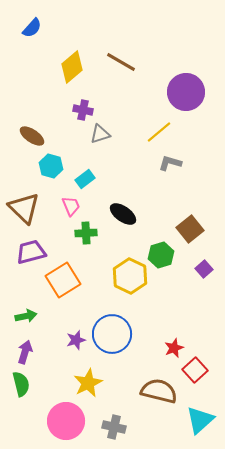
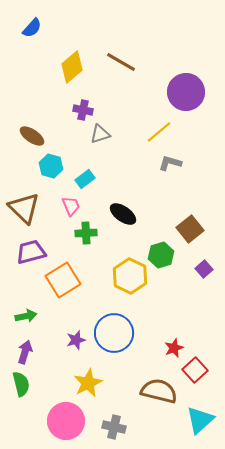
blue circle: moved 2 px right, 1 px up
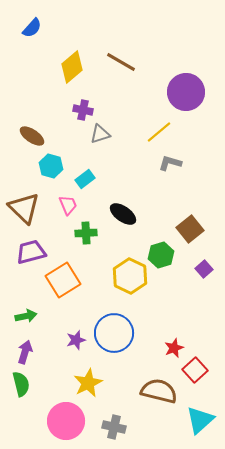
pink trapezoid: moved 3 px left, 1 px up
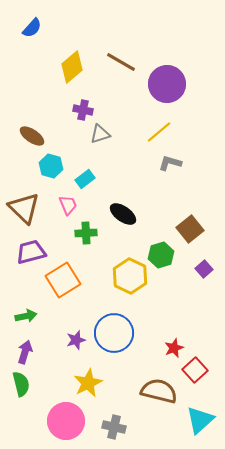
purple circle: moved 19 px left, 8 px up
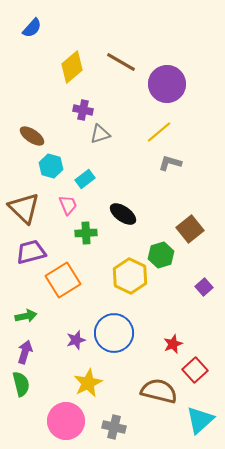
purple square: moved 18 px down
red star: moved 1 px left, 4 px up
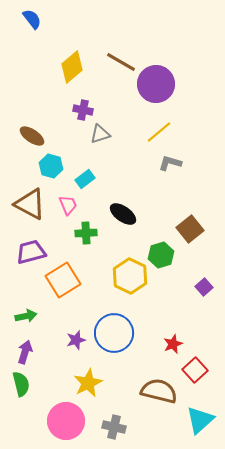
blue semicircle: moved 9 px up; rotated 80 degrees counterclockwise
purple circle: moved 11 px left
brown triangle: moved 6 px right, 4 px up; rotated 16 degrees counterclockwise
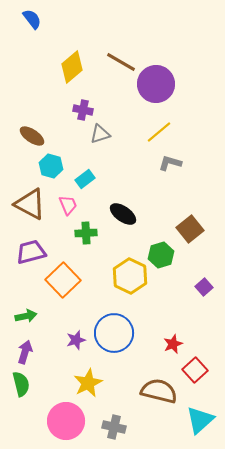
orange square: rotated 12 degrees counterclockwise
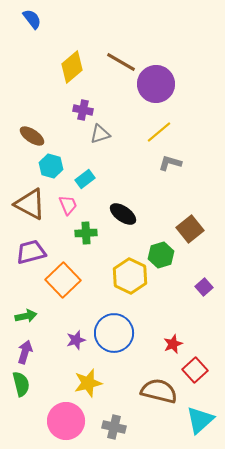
yellow star: rotated 12 degrees clockwise
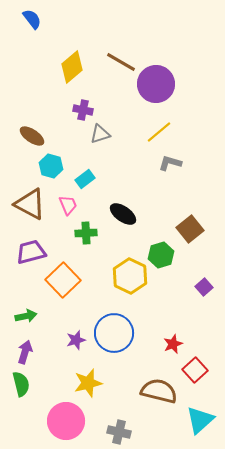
gray cross: moved 5 px right, 5 px down
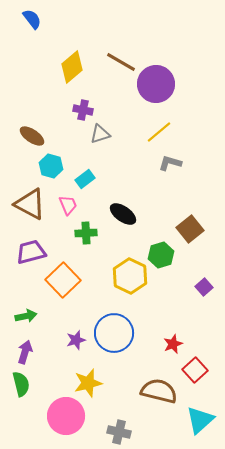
pink circle: moved 5 px up
